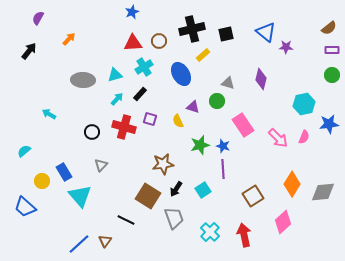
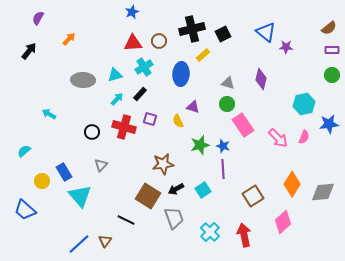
black square at (226, 34): moved 3 px left; rotated 14 degrees counterclockwise
blue ellipse at (181, 74): rotated 35 degrees clockwise
green circle at (217, 101): moved 10 px right, 3 px down
black arrow at (176, 189): rotated 28 degrees clockwise
blue trapezoid at (25, 207): moved 3 px down
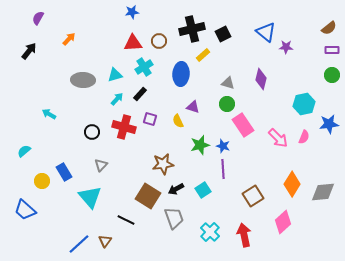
blue star at (132, 12): rotated 16 degrees clockwise
cyan triangle at (80, 196): moved 10 px right, 1 px down
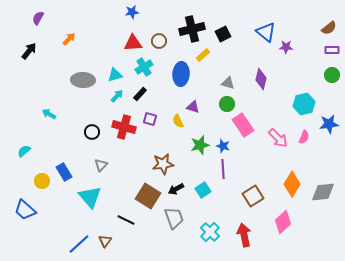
cyan arrow at (117, 99): moved 3 px up
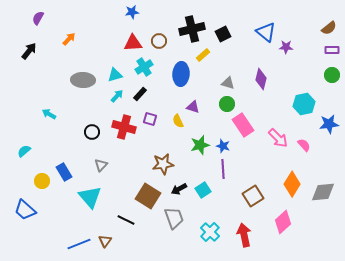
pink semicircle at (304, 137): moved 8 px down; rotated 64 degrees counterclockwise
black arrow at (176, 189): moved 3 px right
blue line at (79, 244): rotated 20 degrees clockwise
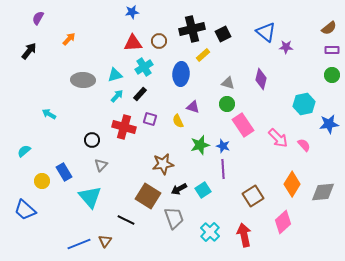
black circle at (92, 132): moved 8 px down
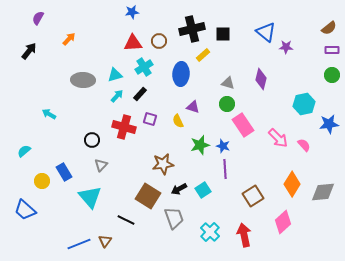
black square at (223, 34): rotated 28 degrees clockwise
purple line at (223, 169): moved 2 px right
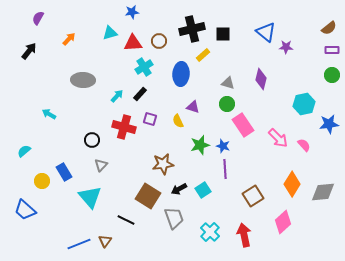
cyan triangle at (115, 75): moved 5 px left, 42 px up
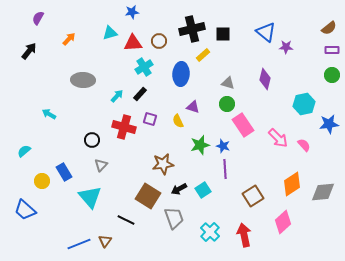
purple diamond at (261, 79): moved 4 px right
orange diamond at (292, 184): rotated 25 degrees clockwise
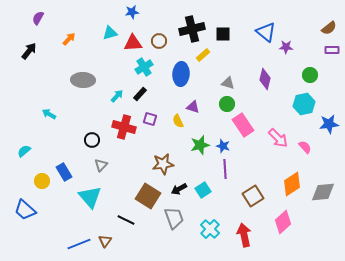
green circle at (332, 75): moved 22 px left
pink semicircle at (304, 145): moved 1 px right, 2 px down
cyan cross at (210, 232): moved 3 px up
